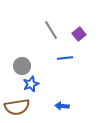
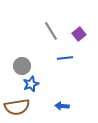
gray line: moved 1 px down
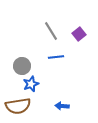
blue line: moved 9 px left, 1 px up
brown semicircle: moved 1 px right, 1 px up
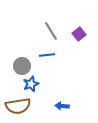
blue line: moved 9 px left, 2 px up
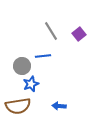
blue line: moved 4 px left, 1 px down
blue arrow: moved 3 px left
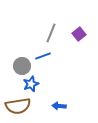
gray line: moved 2 px down; rotated 54 degrees clockwise
blue line: rotated 14 degrees counterclockwise
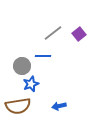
gray line: moved 2 px right; rotated 30 degrees clockwise
blue line: rotated 21 degrees clockwise
blue arrow: rotated 16 degrees counterclockwise
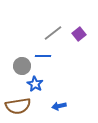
blue star: moved 4 px right; rotated 21 degrees counterclockwise
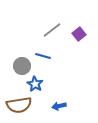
gray line: moved 1 px left, 3 px up
blue line: rotated 14 degrees clockwise
brown semicircle: moved 1 px right, 1 px up
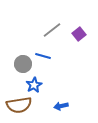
gray circle: moved 1 px right, 2 px up
blue star: moved 1 px left, 1 px down; rotated 14 degrees clockwise
blue arrow: moved 2 px right
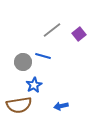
gray circle: moved 2 px up
